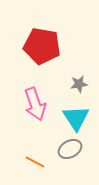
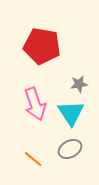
cyan triangle: moved 5 px left, 5 px up
orange line: moved 2 px left, 3 px up; rotated 12 degrees clockwise
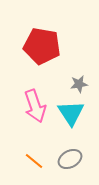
pink arrow: moved 2 px down
gray ellipse: moved 10 px down
orange line: moved 1 px right, 2 px down
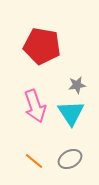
gray star: moved 2 px left, 1 px down
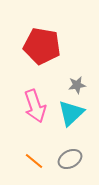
cyan triangle: rotated 20 degrees clockwise
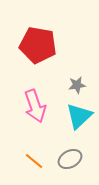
red pentagon: moved 4 px left, 1 px up
cyan triangle: moved 8 px right, 3 px down
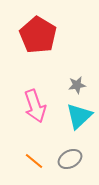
red pentagon: moved 10 px up; rotated 21 degrees clockwise
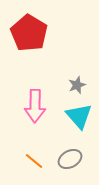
red pentagon: moved 9 px left, 2 px up
gray star: rotated 12 degrees counterclockwise
pink arrow: rotated 20 degrees clockwise
cyan triangle: rotated 28 degrees counterclockwise
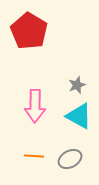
red pentagon: moved 2 px up
cyan triangle: rotated 20 degrees counterclockwise
orange line: moved 5 px up; rotated 36 degrees counterclockwise
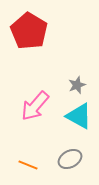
pink arrow: rotated 40 degrees clockwise
orange line: moved 6 px left, 9 px down; rotated 18 degrees clockwise
